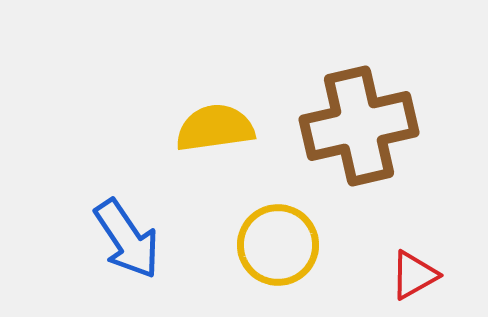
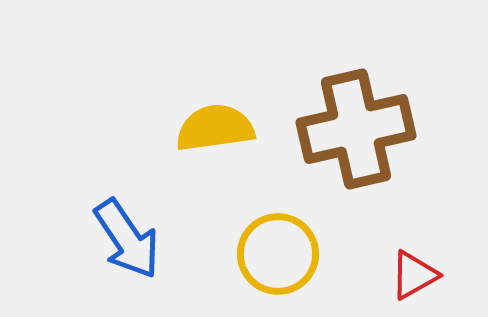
brown cross: moved 3 px left, 3 px down
yellow circle: moved 9 px down
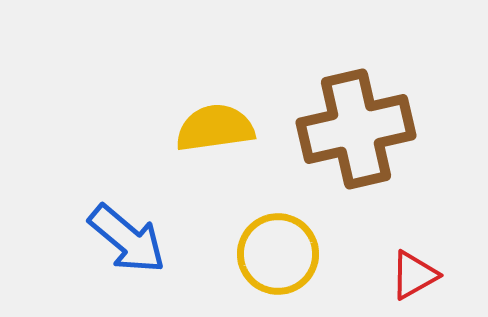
blue arrow: rotated 16 degrees counterclockwise
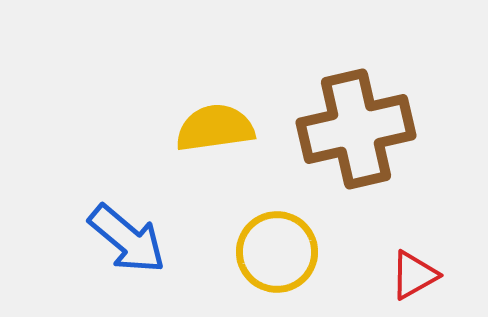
yellow circle: moved 1 px left, 2 px up
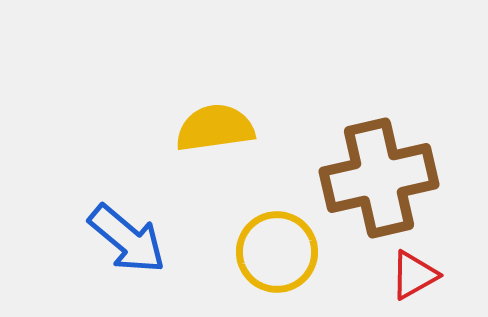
brown cross: moved 23 px right, 49 px down
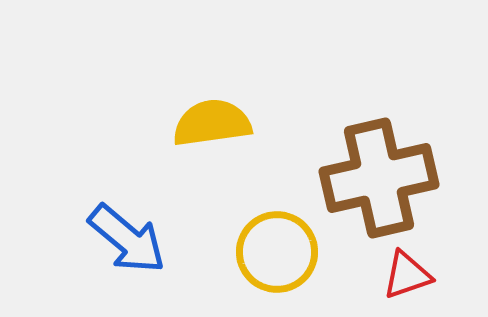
yellow semicircle: moved 3 px left, 5 px up
red triangle: moved 7 px left; rotated 10 degrees clockwise
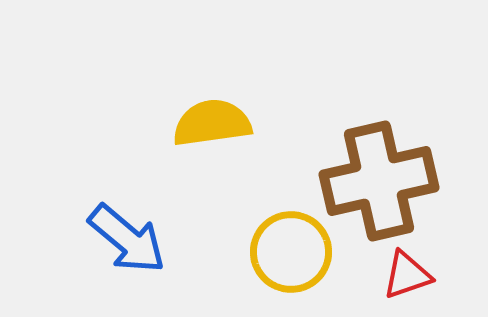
brown cross: moved 3 px down
yellow circle: moved 14 px right
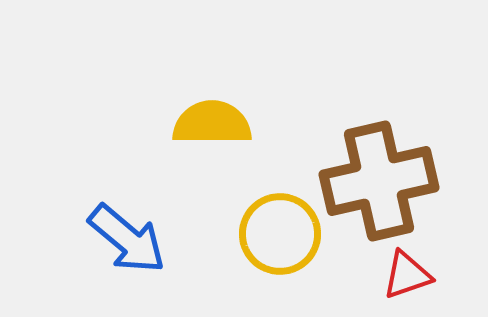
yellow semicircle: rotated 8 degrees clockwise
yellow circle: moved 11 px left, 18 px up
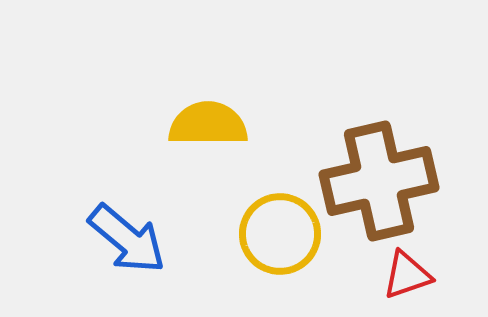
yellow semicircle: moved 4 px left, 1 px down
